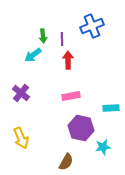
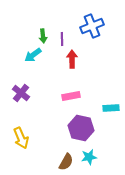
red arrow: moved 4 px right, 1 px up
cyan star: moved 14 px left, 10 px down
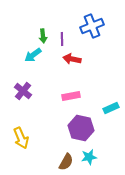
red arrow: rotated 78 degrees counterclockwise
purple cross: moved 2 px right, 2 px up
cyan rectangle: rotated 21 degrees counterclockwise
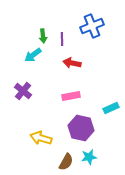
red arrow: moved 4 px down
yellow arrow: moved 20 px right; rotated 130 degrees clockwise
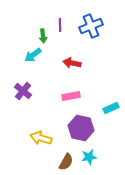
blue cross: moved 1 px left
purple line: moved 2 px left, 14 px up
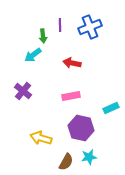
blue cross: moved 1 px left, 1 px down
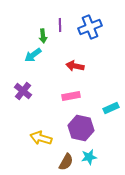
red arrow: moved 3 px right, 3 px down
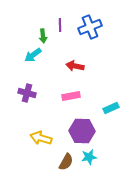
purple cross: moved 4 px right, 2 px down; rotated 24 degrees counterclockwise
purple hexagon: moved 1 px right, 3 px down; rotated 10 degrees counterclockwise
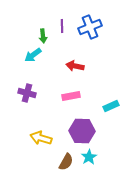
purple line: moved 2 px right, 1 px down
cyan rectangle: moved 2 px up
cyan star: rotated 21 degrees counterclockwise
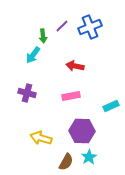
purple line: rotated 48 degrees clockwise
cyan arrow: rotated 18 degrees counterclockwise
